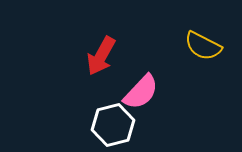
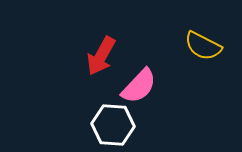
pink semicircle: moved 2 px left, 6 px up
white hexagon: rotated 18 degrees clockwise
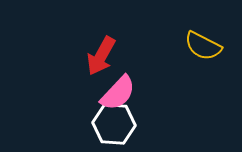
pink semicircle: moved 21 px left, 7 px down
white hexagon: moved 1 px right, 1 px up
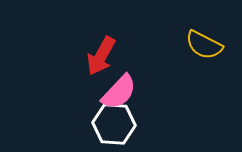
yellow semicircle: moved 1 px right, 1 px up
pink semicircle: moved 1 px right, 1 px up
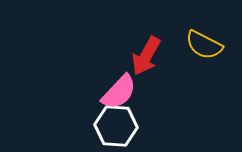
red arrow: moved 45 px right
white hexagon: moved 2 px right, 2 px down
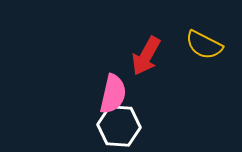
pink semicircle: moved 6 px left, 2 px down; rotated 30 degrees counterclockwise
white hexagon: moved 3 px right
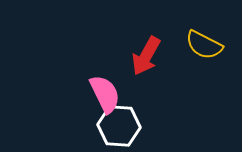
pink semicircle: moved 8 px left; rotated 39 degrees counterclockwise
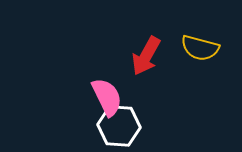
yellow semicircle: moved 4 px left, 3 px down; rotated 12 degrees counterclockwise
pink semicircle: moved 2 px right, 3 px down
